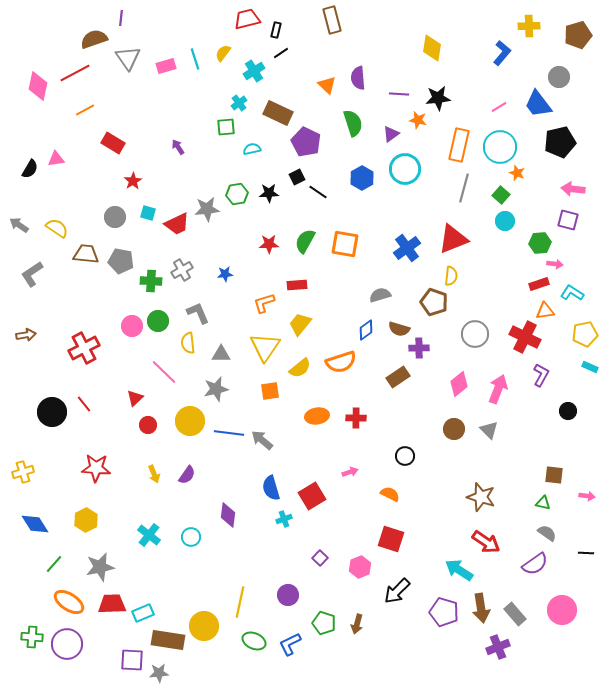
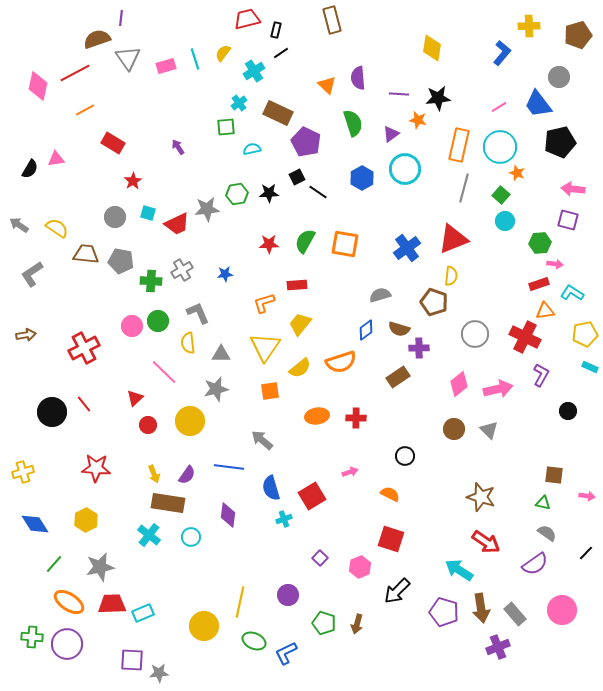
brown semicircle at (94, 39): moved 3 px right
pink arrow at (498, 389): rotated 56 degrees clockwise
blue line at (229, 433): moved 34 px down
black line at (586, 553): rotated 49 degrees counterclockwise
brown rectangle at (168, 640): moved 137 px up
blue L-shape at (290, 644): moved 4 px left, 9 px down
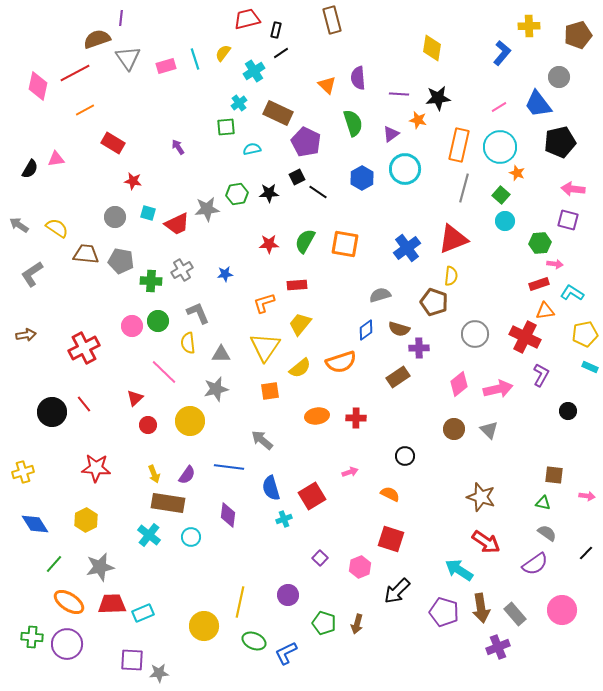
red star at (133, 181): rotated 30 degrees counterclockwise
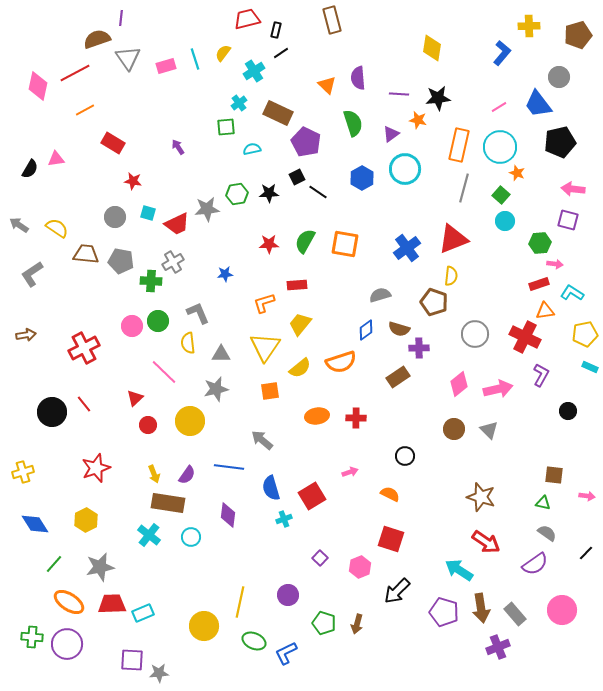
gray cross at (182, 270): moved 9 px left, 8 px up
red star at (96, 468): rotated 24 degrees counterclockwise
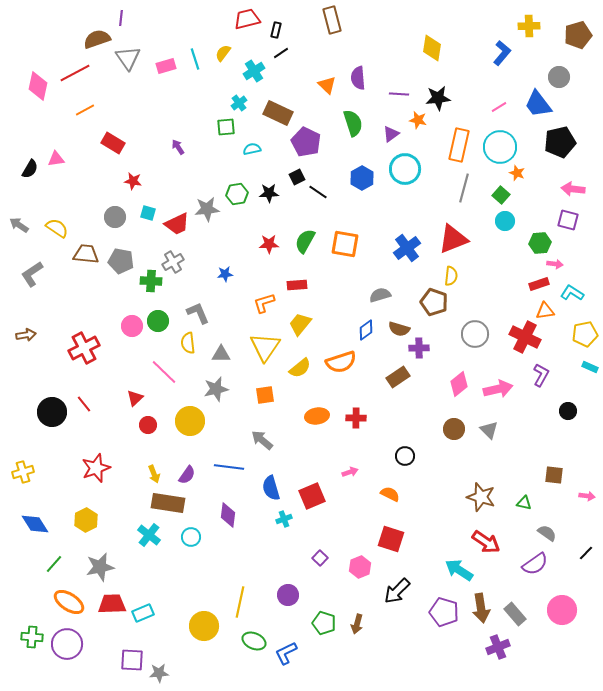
orange square at (270, 391): moved 5 px left, 4 px down
red square at (312, 496): rotated 8 degrees clockwise
green triangle at (543, 503): moved 19 px left
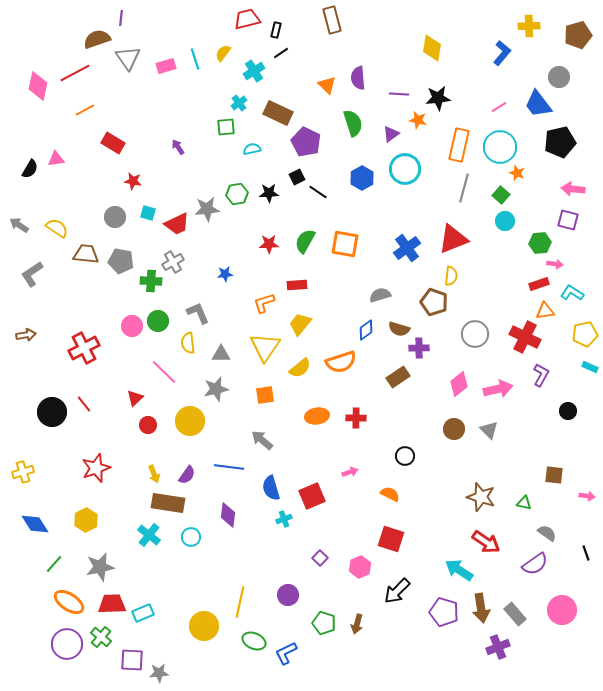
black line at (586, 553): rotated 63 degrees counterclockwise
green cross at (32, 637): moved 69 px right; rotated 35 degrees clockwise
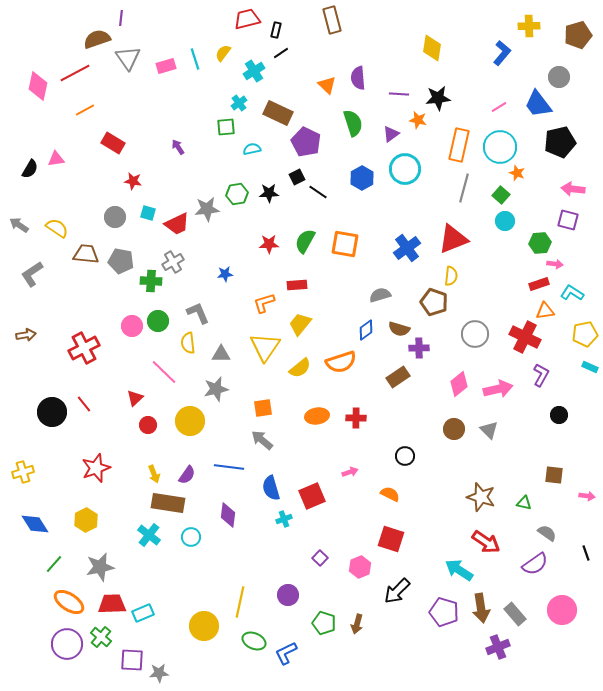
orange square at (265, 395): moved 2 px left, 13 px down
black circle at (568, 411): moved 9 px left, 4 px down
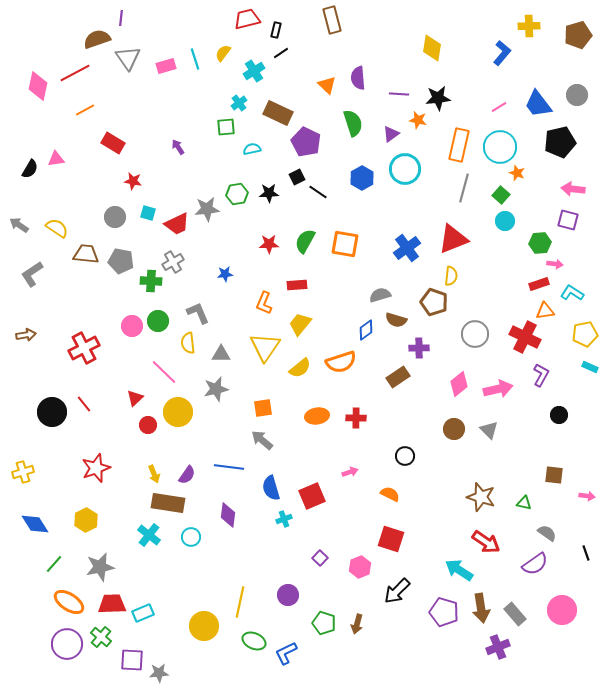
gray circle at (559, 77): moved 18 px right, 18 px down
orange L-shape at (264, 303): rotated 50 degrees counterclockwise
brown semicircle at (399, 329): moved 3 px left, 9 px up
yellow circle at (190, 421): moved 12 px left, 9 px up
